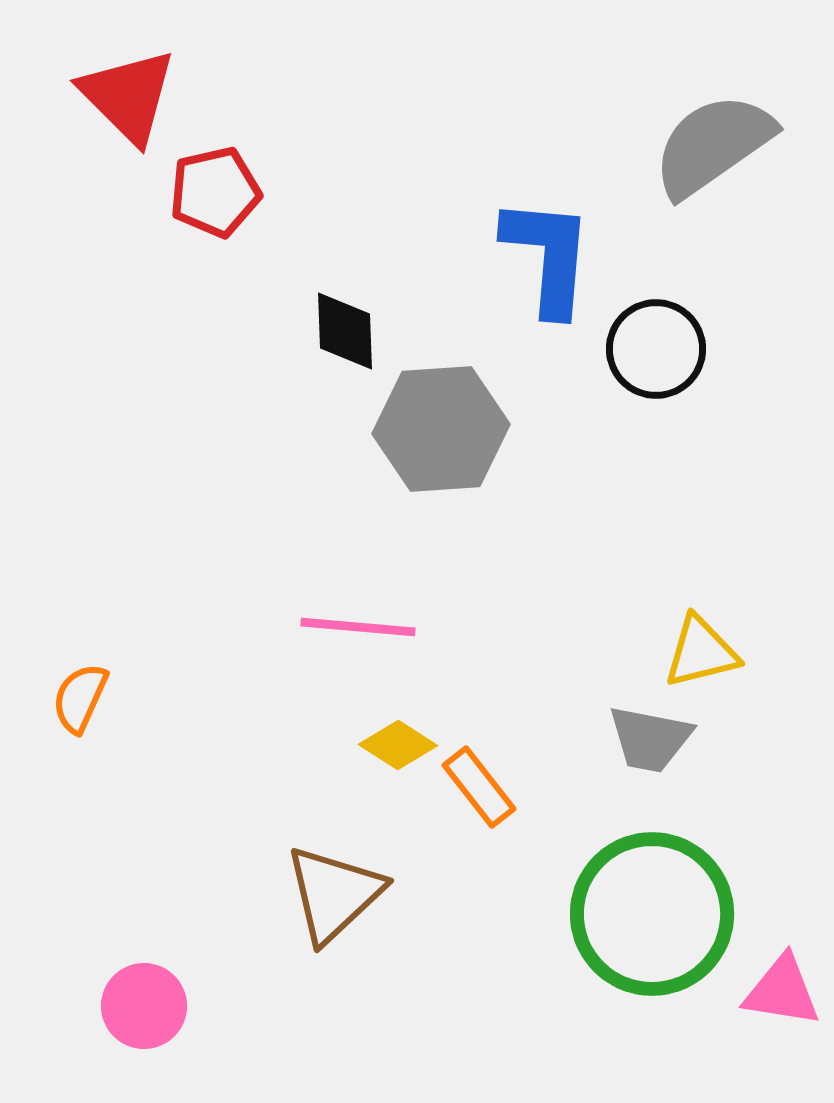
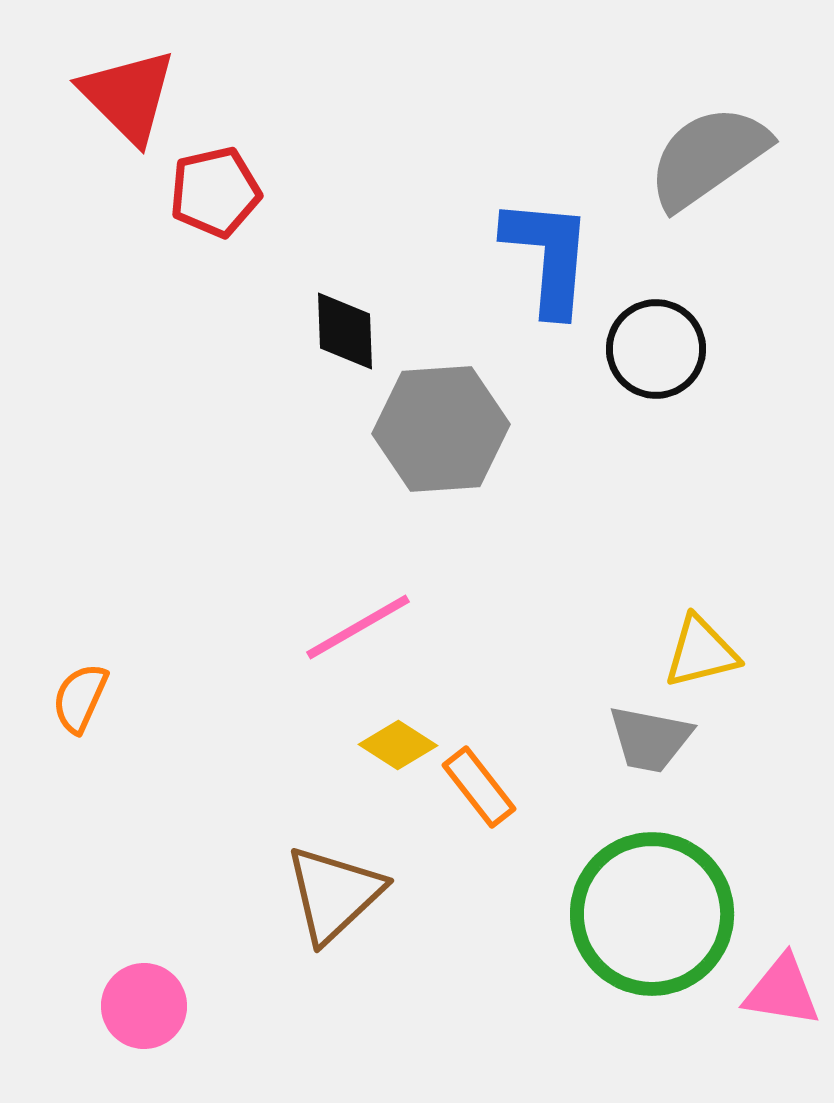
gray semicircle: moved 5 px left, 12 px down
pink line: rotated 35 degrees counterclockwise
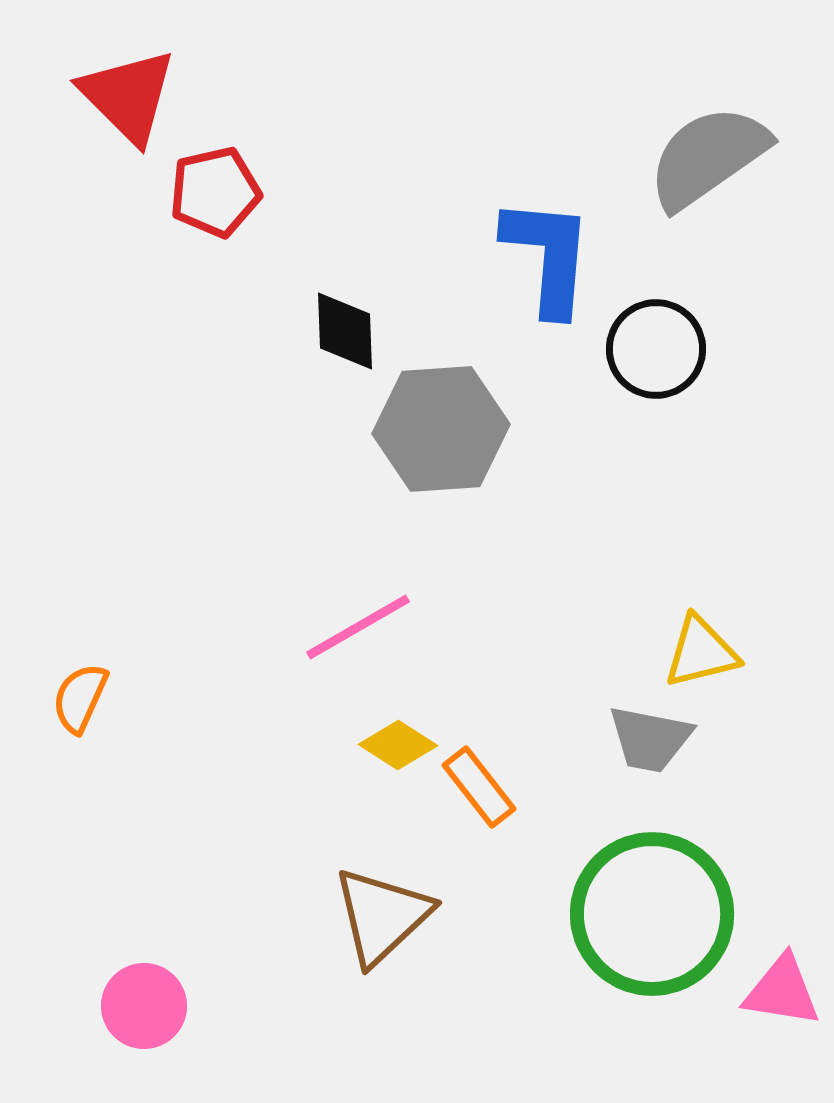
brown triangle: moved 48 px right, 22 px down
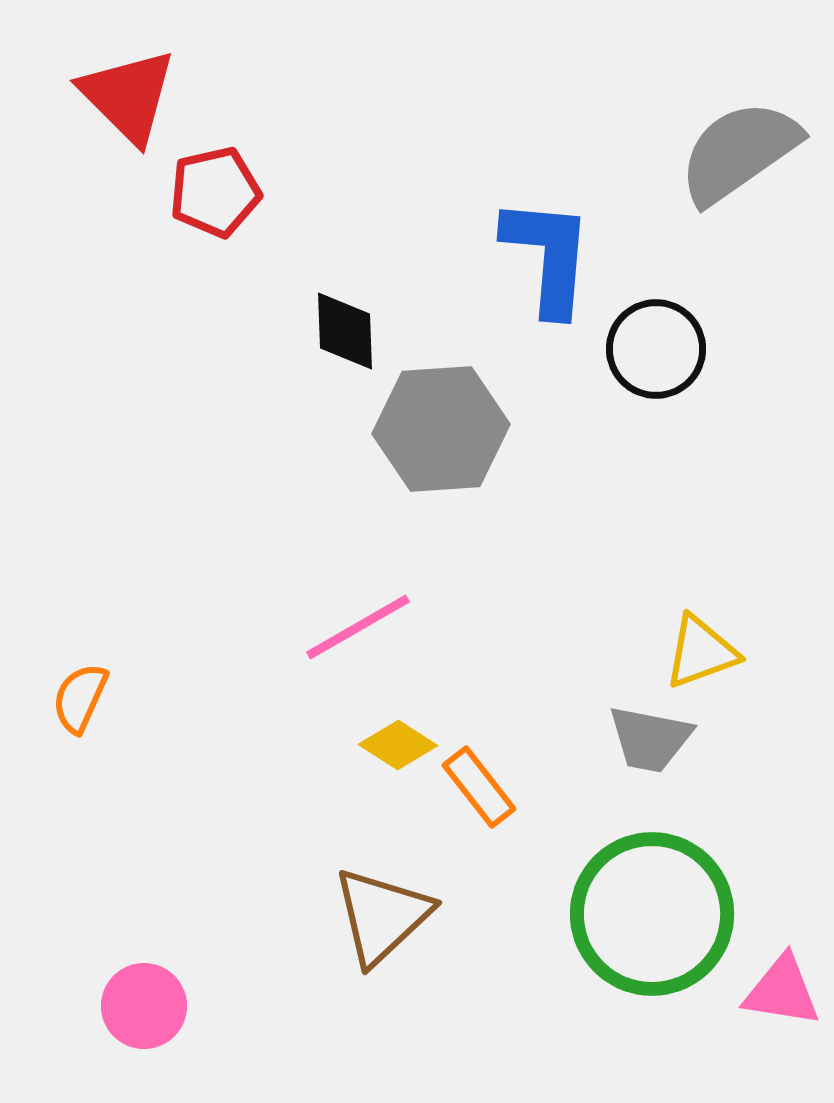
gray semicircle: moved 31 px right, 5 px up
yellow triangle: rotated 6 degrees counterclockwise
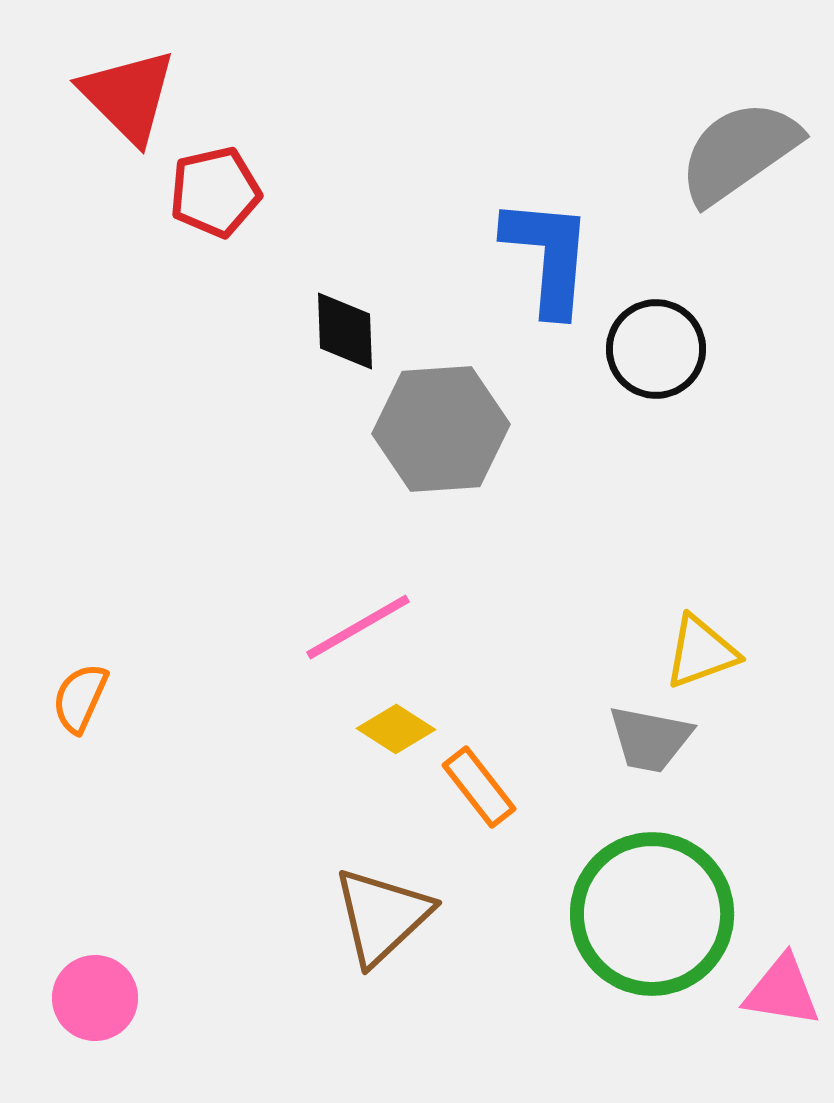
yellow diamond: moved 2 px left, 16 px up
pink circle: moved 49 px left, 8 px up
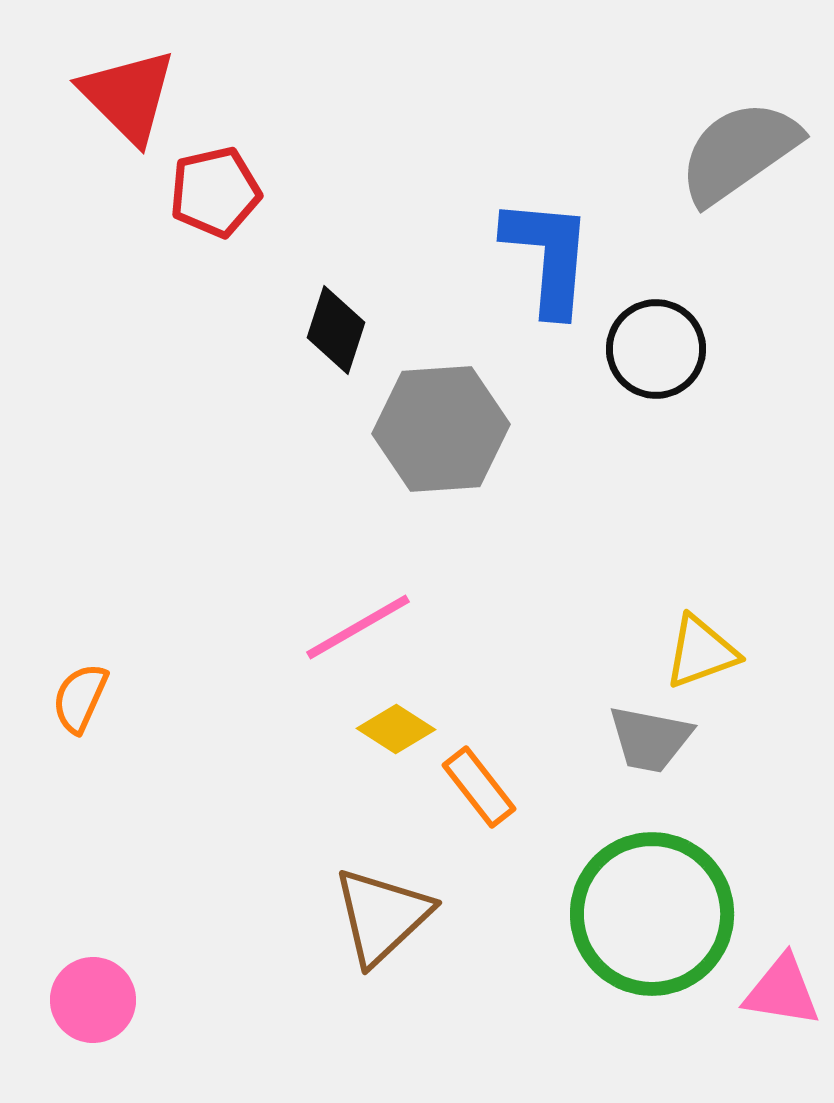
black diamond: moved 9 px left, 1 px up; rotated 20 degrees clockwise
pink circle: moved 2 px left, 2 px down
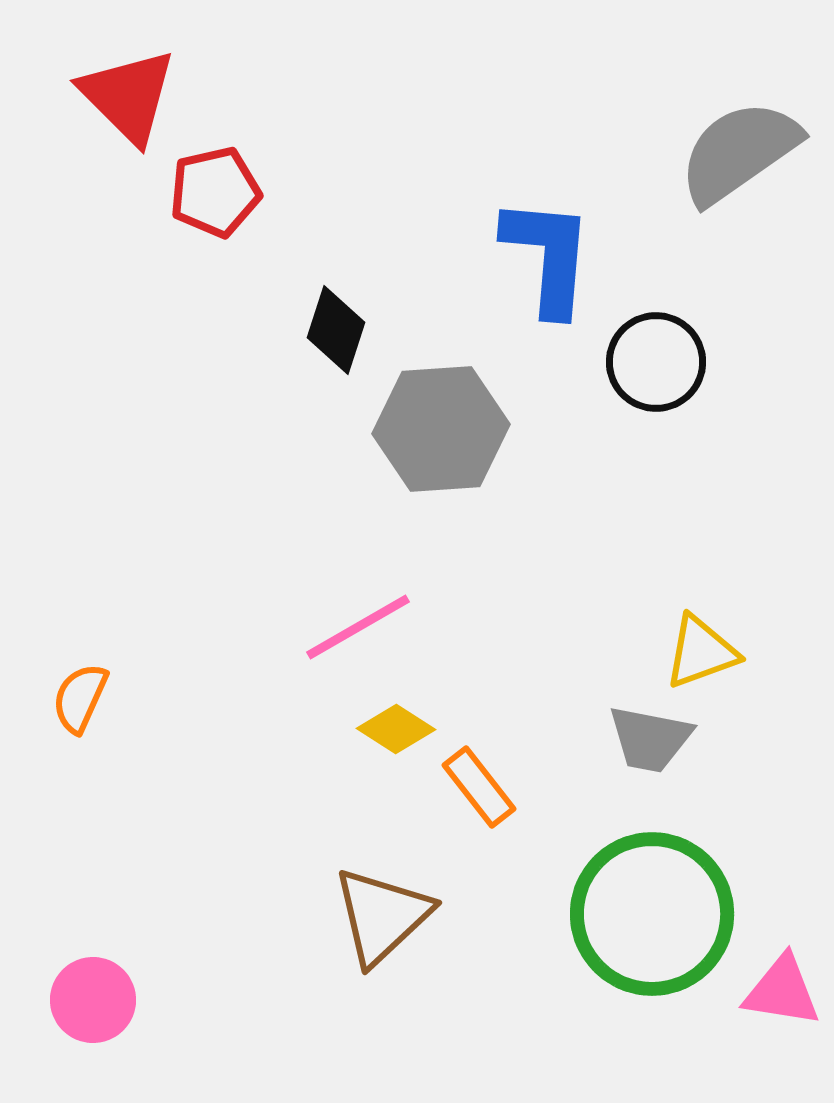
black circle: moved 13 px down
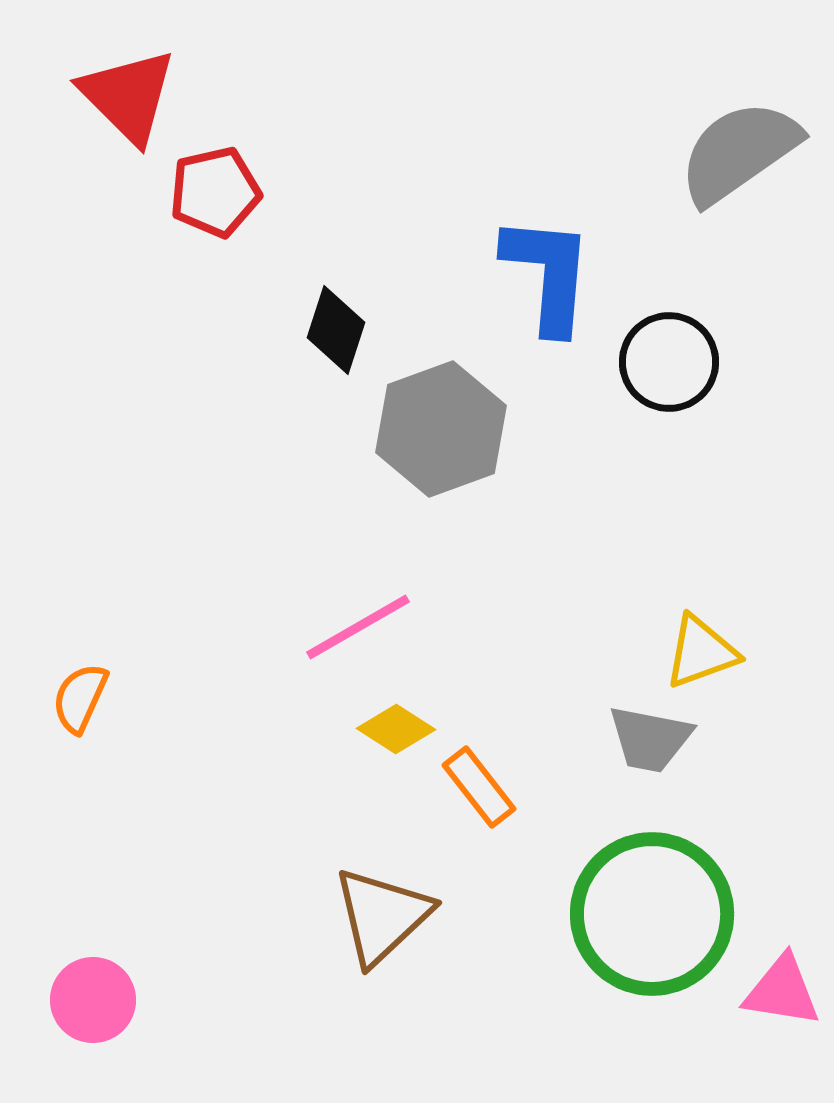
blue L-shape: moved 18 px down
black circle: moved 13 px right
gray hexagon: rotated 16 degrees counterclockwise
